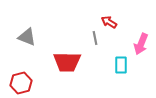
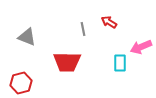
gray line: moved 12 px left, 9 px up
pink arrow: moved 3 px down; rotated 45 degrees clockwise
cyan rectangle: moved 1 px left, 2 px up
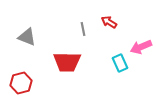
cyan rectangle: rotated 24 degrees counterclockwise
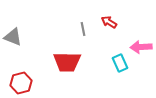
gray triangle: moved 14 px left
pink arrow: rotated 20 degrees clockwise
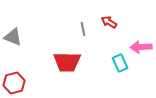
red hexagon: moved 7 px left
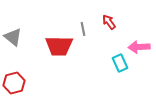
red arrow: rotated 21 degrees clockwise
gray triangle: rotated 18 degrees clockwise
pink arrow: moved 2 px left
red trapezoid: moved 8 px left, 16 px up
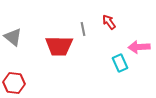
red hexagon: rotated 20 degrees clockwise
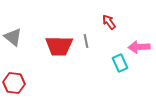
gray line: moved 3 px right, 12 px down
